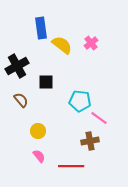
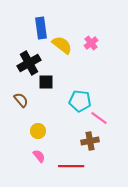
black cross: moved 12 px right, 3 px up
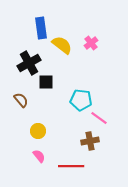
cyan pentagon: moved 1 px right, 1 px up
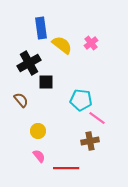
pink line: moved 2 px left
red line: moved 5 px left, 2 px down
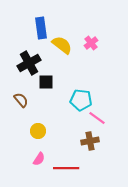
pink semicircle: moved 3 px down; rotated 72 degrees clockwise
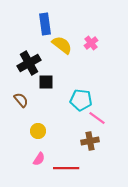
blue rectangle: moved 4 px right, 4 px up
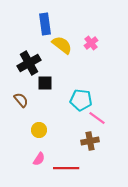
black square: moved 1 px left, 1 px down
yellow circle: moved 1 px right, 1 px up
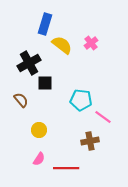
blue rectangle: rotated 25 degrees clockwise
pink line: moved 6 px right, 1 px up
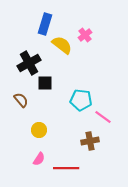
pink cross: moved 6 px left, 8 px up
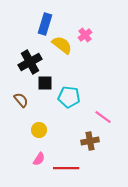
black cross: moved 1 px right, 1 px up
cyan pentagon: moved 12 px left, 3 px up
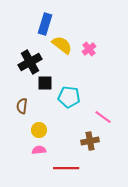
pink cross: moved 4 px right, 14 px down
brown semicircle: moved 1 px right, 6 px down; rotated 133 degrees counterclockwise
pink semicircle: moved 9 px up; rotated 128 degrees counterclockwise
